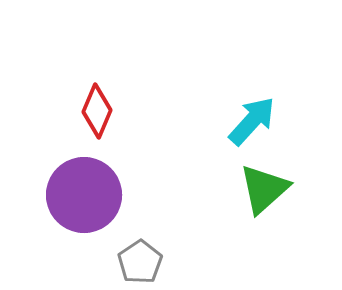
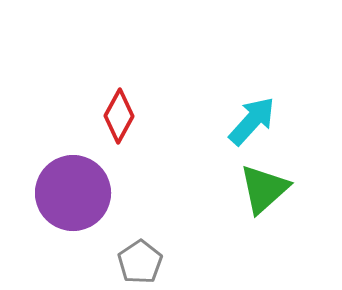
red diamond: moved 22 px right, 5 px down; rotated 6 degrees clockwise
purple circle: moved 11 px left, 2 px up
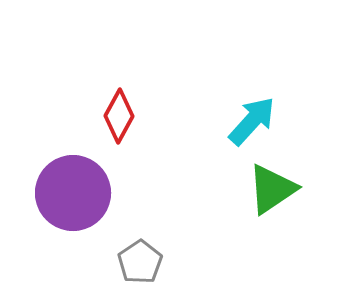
green triangle: moved 8 px right; rotated 8 degrees clockwise
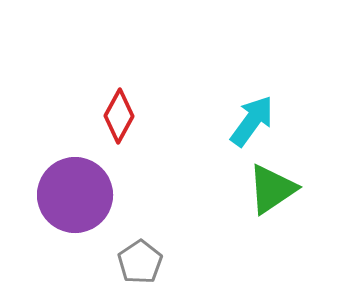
cyan arrow: rotated 6 degrees counterclockwise
purple circle: moved 2 px right, 2 px down
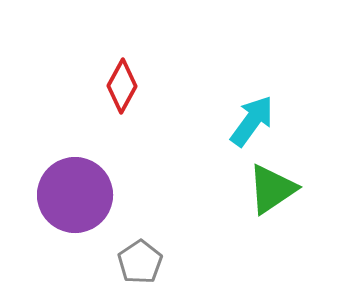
red diamond: moved 3 px right, 30 px up
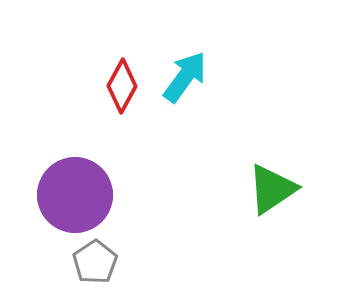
cyan arrow: moved 67 px left, 44 px up
gray pentagon: moved 45 px left
